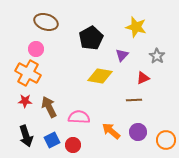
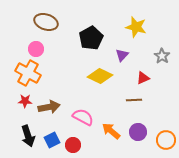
gray star: moved 5 px right
yellow diamond: rotated 15 degrees clockwise
brown arrow: rotated 105 degrees clockwise
pink semicircle: moved 4 px right; rotated 25 degrees clockwise
black arrow: moved 2 px right
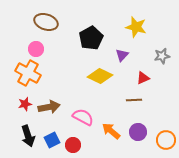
gray star: rotated 28 degrees clockwise
red star: moved 3 px down; rotated 16 degrees counterclockwise
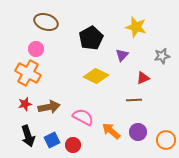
yellow diamond: moved 4 px left
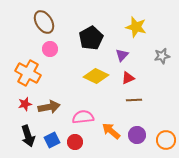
brown ellipse: moved 2 px left; rotated 40 degrees clockwise
pink circle: moved 14 px right
red triangle: moved 15 px left
pink semicircle: rotated 35 degrees counterclockwise
purple circle: moved 1 px left, 3 px down
red circle: moved 2 px right, 3 px up
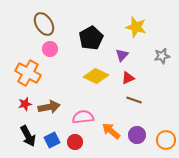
brown ellipse: moved 2 px down
brown line: rotated 21 degrees clockwise
black arrow: rotated 10 degrees counterclockwise
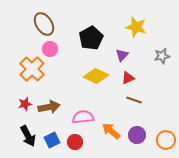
orange cross: moved 4 px right, 4 px up; rotated 15 degrees clockwise
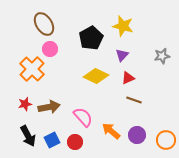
yellow star: moved 13 px left, 1 px up
pink semicircle: rotated 55 degrees clockwise
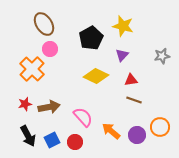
red triangle: moved 3 px right, 2 px down; rotated 16 degrees clockwise
orange circle: moved 6 px left, 13 px up
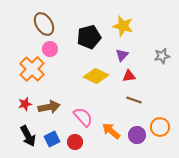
black pentagon: moved 2 px left, 1 px up; rotated 15 degrees clockwise
red triangle: moved 2 px left, 4 px up
blue square: moved 1 px up
